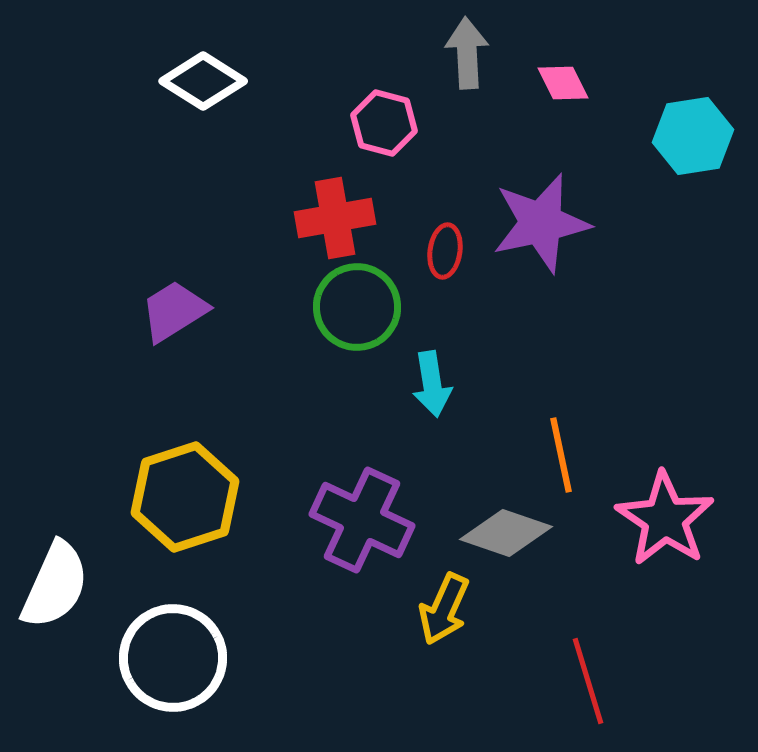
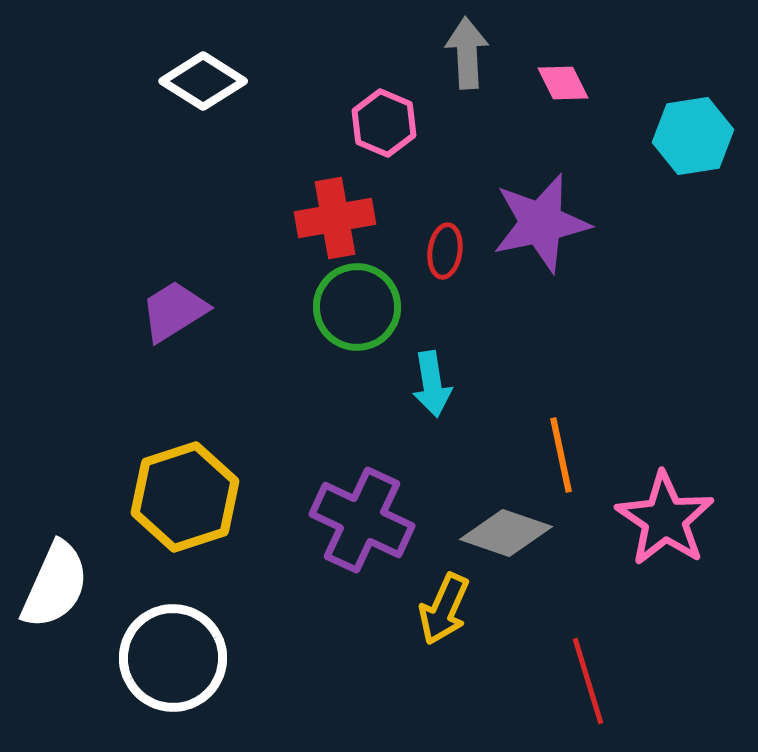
pink hexagon: rotated 8 degrees clockwise
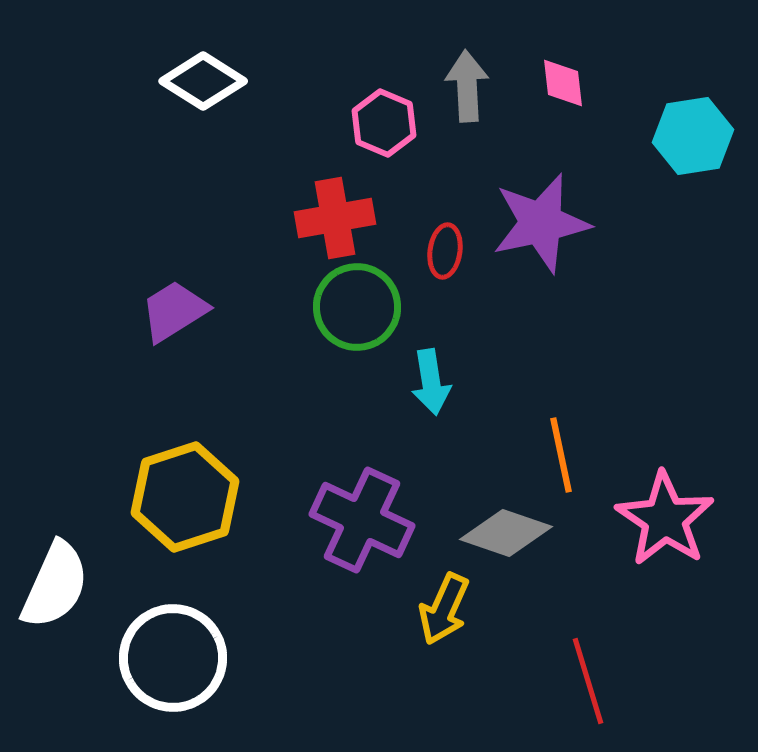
gray arrow: moved 33 px down
pink diamond: rotated 20 degrees clockwise
cyan arrow: moved 1 px left, 2 px up
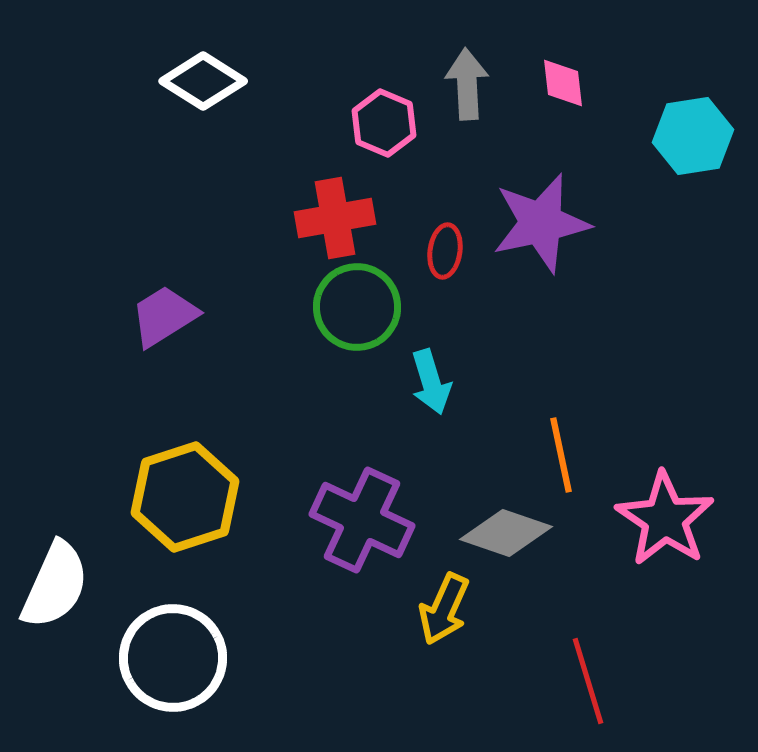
gray arrow: moved 2 px up
purple trapezoid: moved 10 px left, 5 px down
cyan arrow: rotated 8 degrees counterclockwise
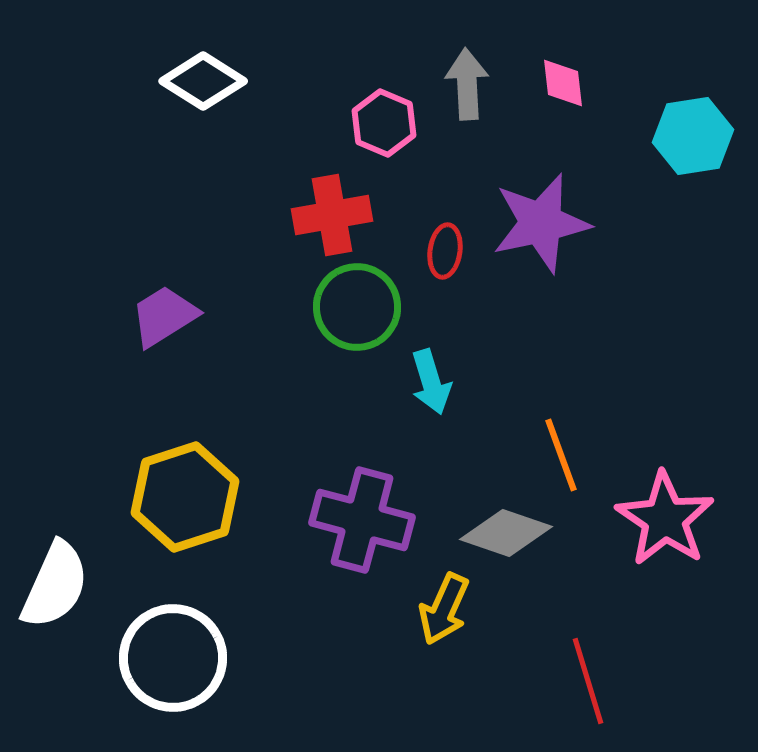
red cross: moved 3 px left, 3 px up
orange line: rotated 8 degrees counterclockwise
purple cross: rotated 10 degrees counterclockwise
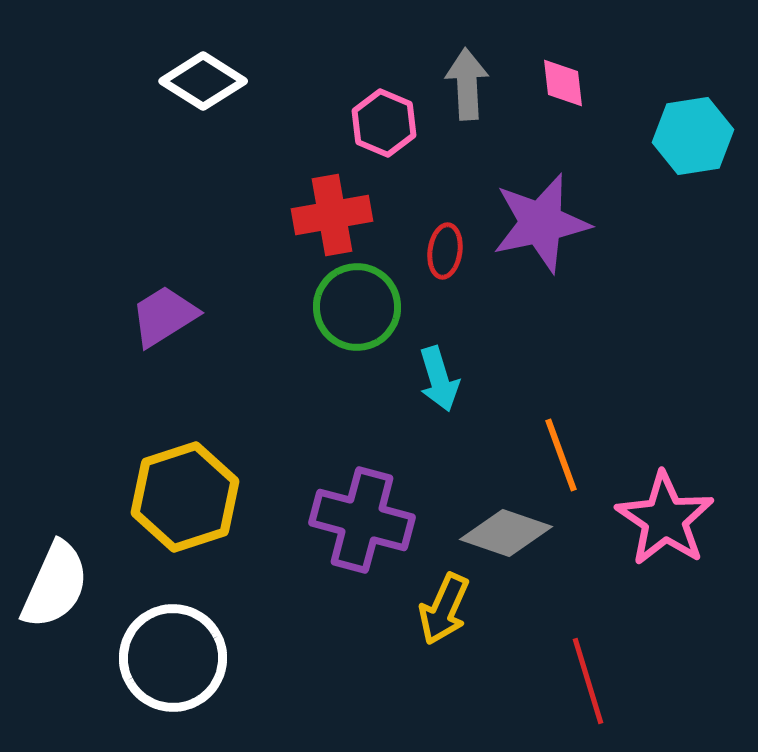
cyan arrow: moved 8 px right, 3 px up
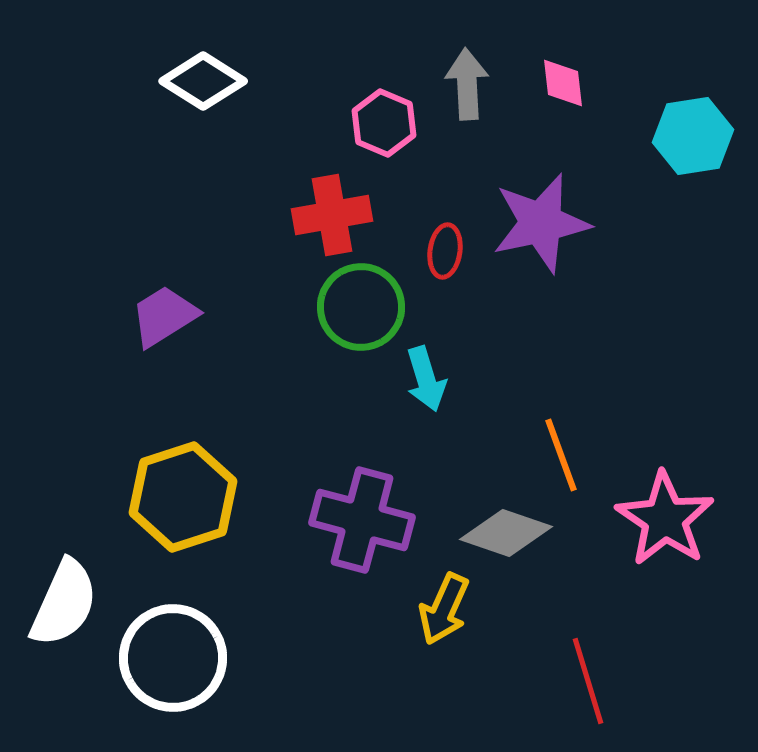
green circle: moved 4 px right
cyan arrow: moved 13 px left
yellow hexagon: moved 2 px left
white semicircle: moved 9 px right, 18 px down
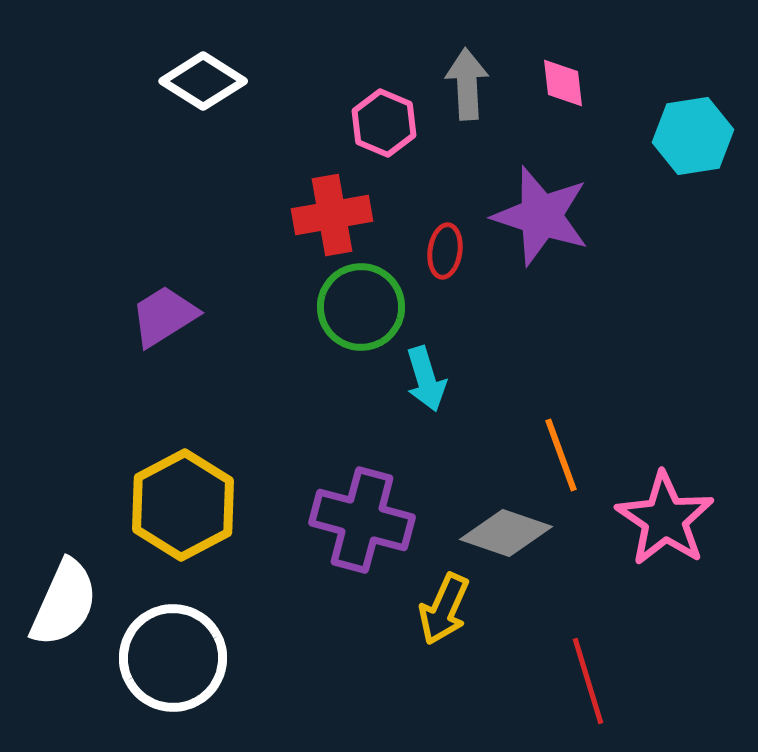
purple star: moved 7 px up; rotated 30 degrees clockwise
yellow hexagon: moved 8 px down; rotated 10 degrees counterclockwise
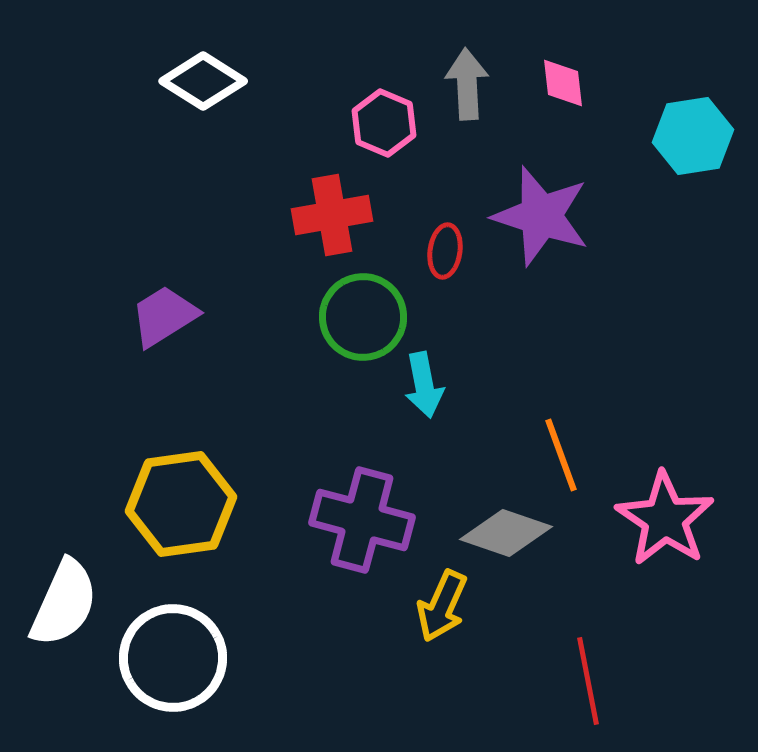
green circle: moved 2 px right, 10 px down
cyan arrow: moved 2 px left, 6 px down; rotated 6 degrees clockwise
yellow hexagon: moved 2 px left, 1 px up; rotated 20 degrees clockwise
yellow arrow: moved 2 px left, 3 px up
red line: rotated 6 degrees clockwise
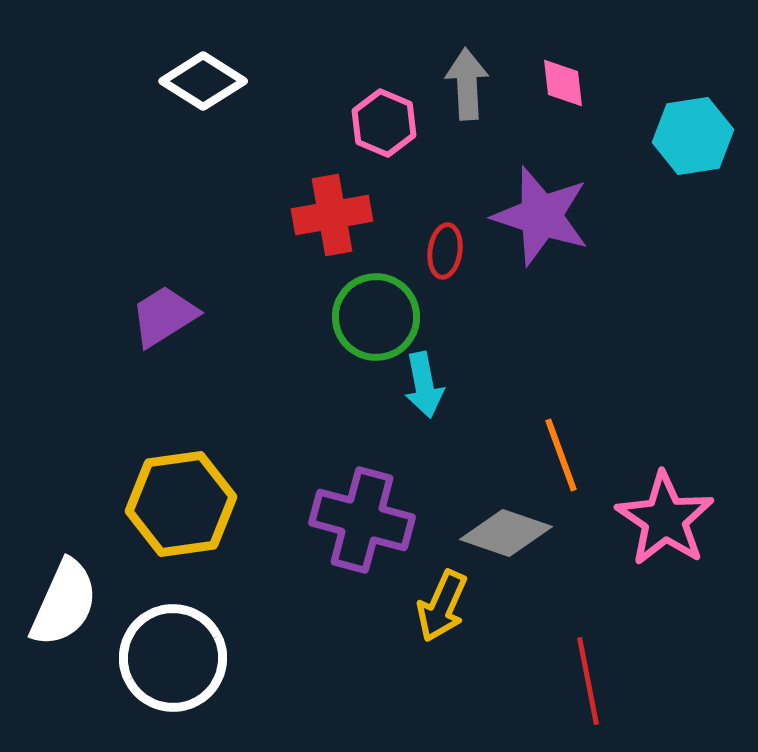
green circle: moved 13 px right
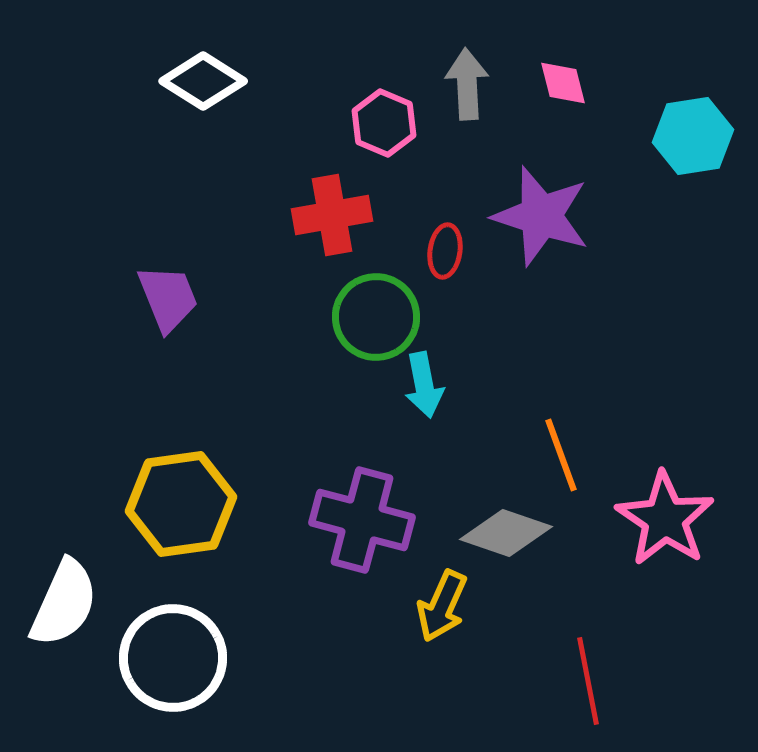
pink diamond: rotated 8 degrees counterclockwise
purple trapezoid: moved 4 px right, 18 px up; rotated 100 degrees clockwise
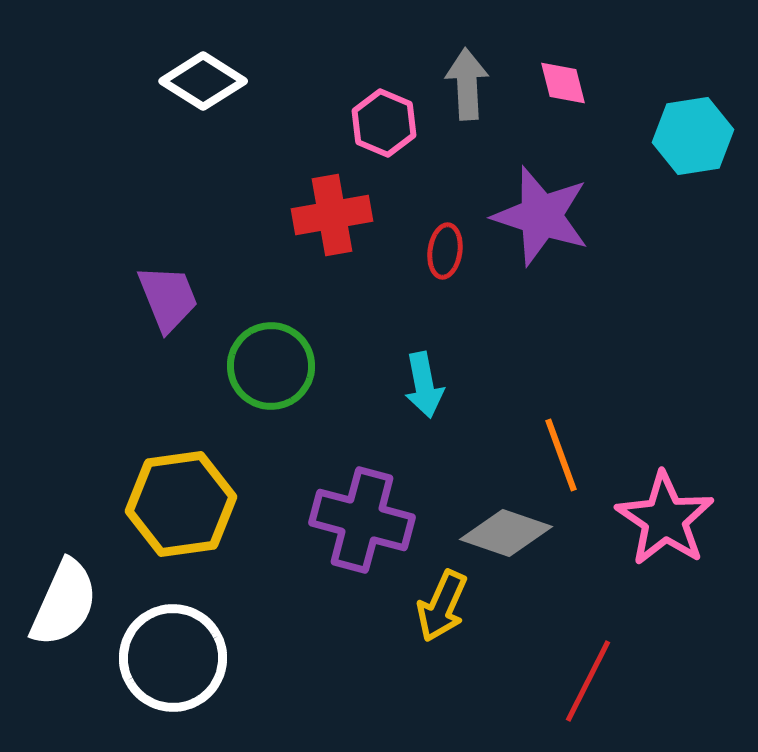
green circle: moved 105 px left, 49 px down
red line: rotated 38 degrees clockwise
